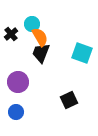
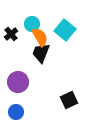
cyan square: moved 17 px left, 23 px up; rotated 20 degrees clockwise
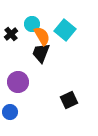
orange semicircle: moved 2 px right, 1 px up
blue circle: moved 6 px left
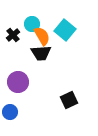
black cross: moved 2 px right, 1 px down
black trapezoid: rotated 115 degrees counterclockwise
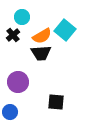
cyan circle: moved 10 px left, 7 px up
orange semicircle: rotated 90 degrees clockwise
black square: moved 13 px left, 2 px down; rotated 30 degrees clockwise
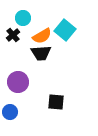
cyan circle: moved 1 px right, 1 px down
